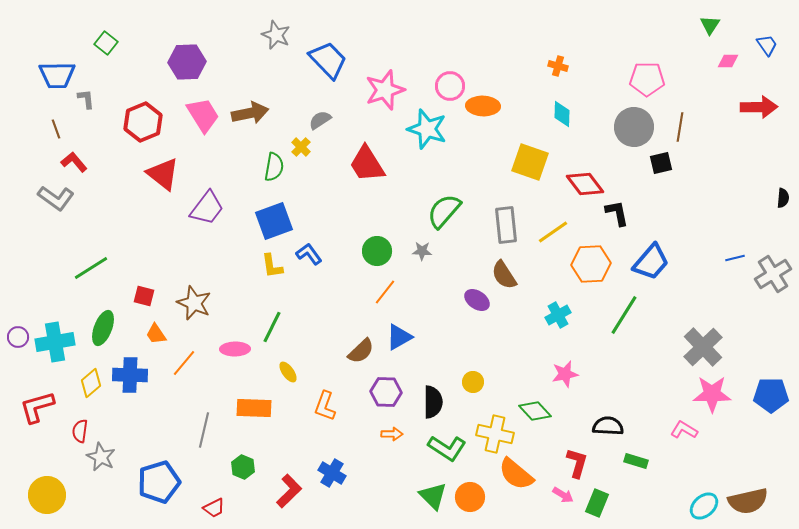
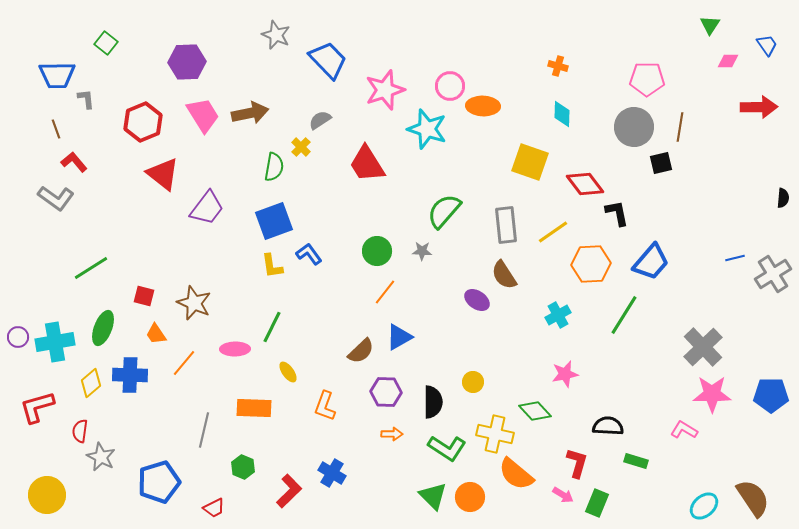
brown semicircle at (748, 501): moved 5 px right, 3 px up; rotated 111 degrees counterclockwise
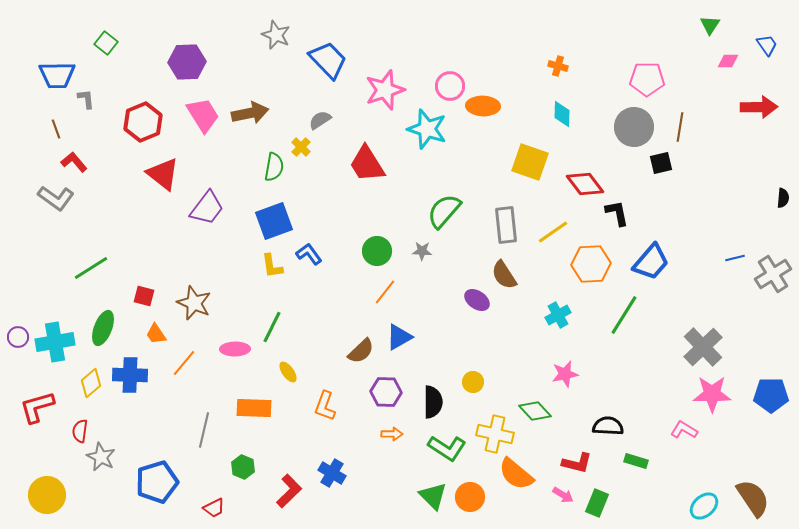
red L-shape at (577, 463): rotated 88 degrees clockwise
blue pentagon at (159, 482): moved 2 px left
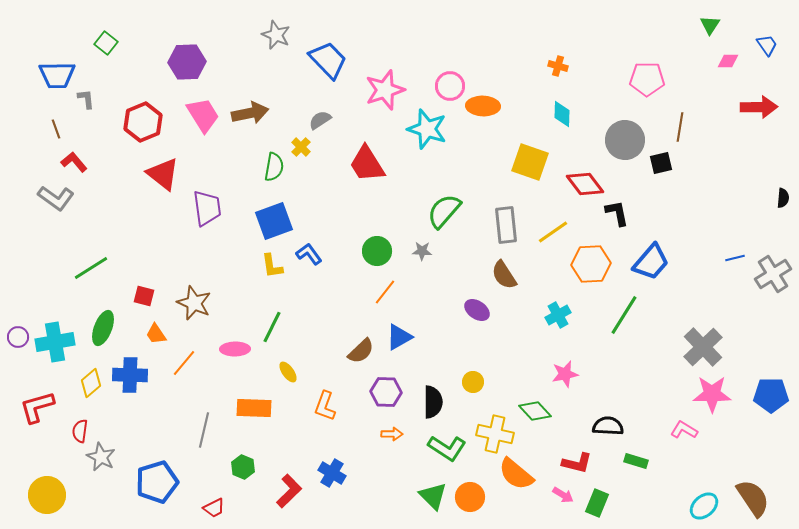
gray circle at (634, 127): moved 9 px left, 13 px down
purple trapezoid at (207, 208): rotated 45 degrees counterclockwise
purple ellipse at (477, 300): moved 10 px down
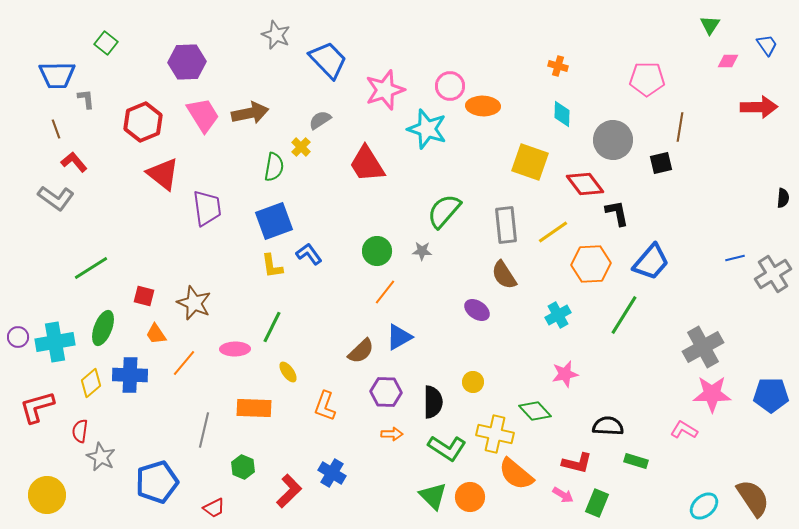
gray circle at (625, 140): moved 12 px left
gray cross at (703, 347): rotated 15 degrees clockwise
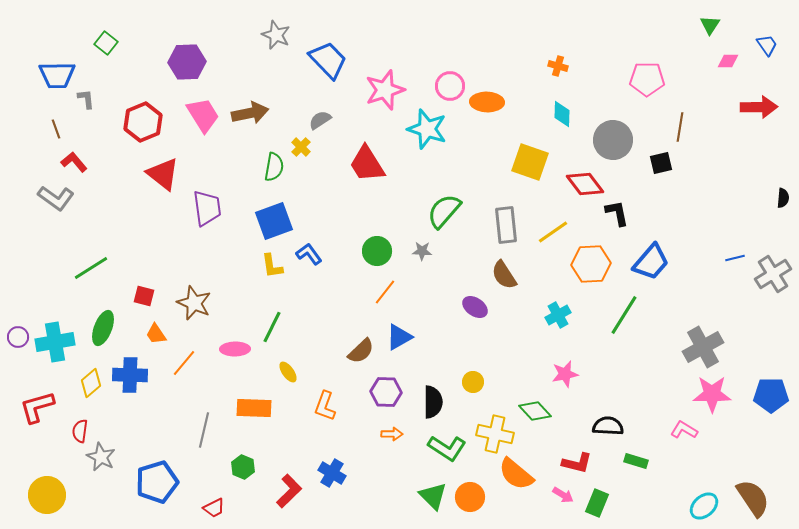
orange ellipse at (483, 106): moved 4 px right, 4 px up
purple ellipse at (477, 310): moved 2 px left, 3 px up
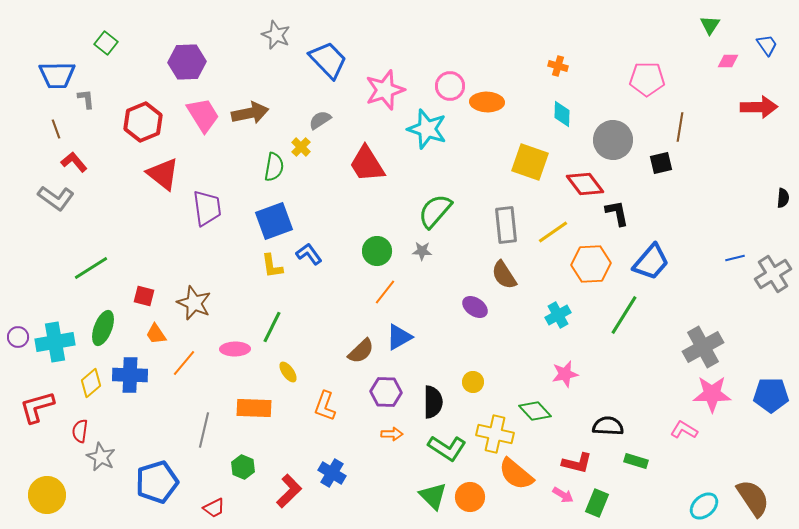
green semicircle at (444, 211): moved 9 px left
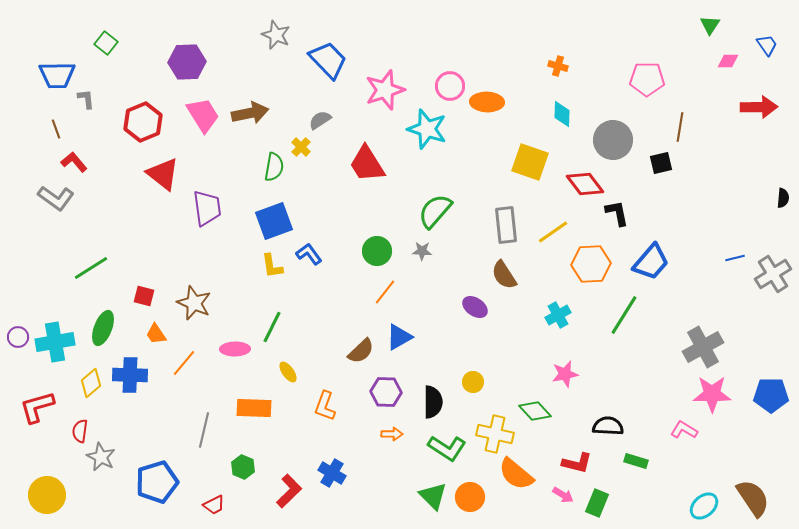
red trapezoid at (214, 508): moved 3 px up
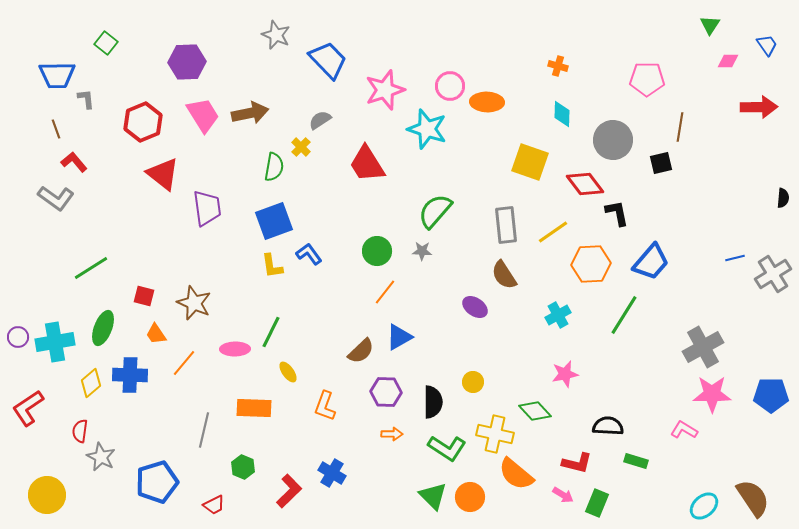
green line at (272, 327): moved 1 px left, 5 px down
red L-shape at (37, 407): moved 9 px left, 1 px down; rotated 18 degrees counterclockwise
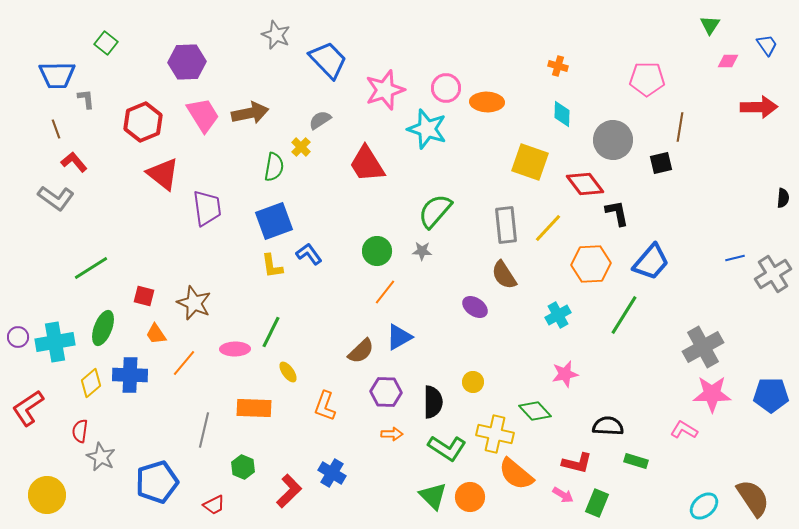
pink circle at (450, 86): moved 4 px left, 2 px down
yellow line at (553, 232): moved 5 px left, 4 px up; rotated 12 degrees counterclockwise
